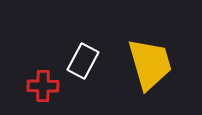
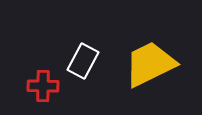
yellow trapezoid: rotated 100 degrees counterclockwise
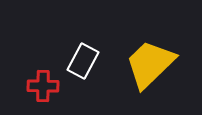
yellow trapezoid: rotated 18 degrees counterclockwise
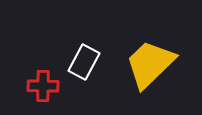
white rectangle: moved 1 px right, 1 px down
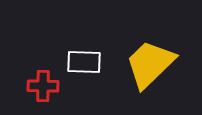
white rectangle: rotated 64 degrees clockwise
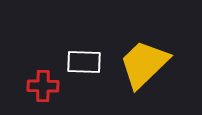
yellow trapezoid: moved 6 px left
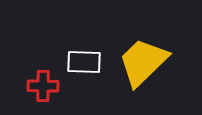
yellow trapezoid: moved 1 px left, 2 px up
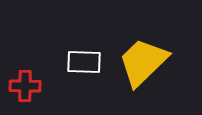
red cross: moved 18 px left
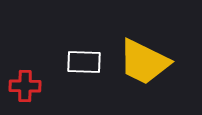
yellow trapezoid: moved 1 px right; rotated 110 degrees counterclockwise
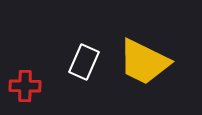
white rectangle: rotated 68 degrees counterclockwise
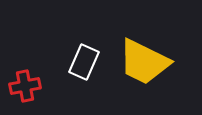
red cross: rotated 12 degrees counterclockwise
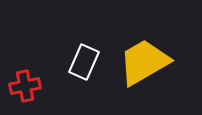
yellow trapezoid: rotated 124 degrees clockwise
